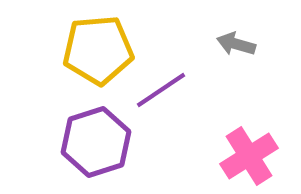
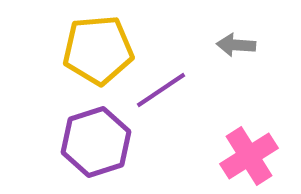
gray arrow: moved 1 px down; rotated 12 degrees counterclockwise
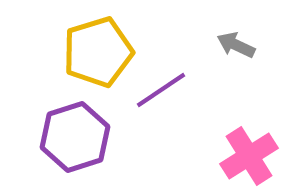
gray arrow: rotated 21 degrees clockwise
yellow pentagon: moved 2 px down; rotated 12 degrees counterclockwise
purple hexagon: moved 21 px left, 5 px up
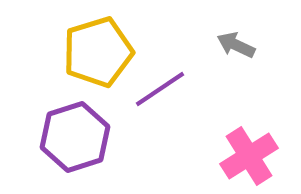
purple line: moved 1 px left, 1 px up
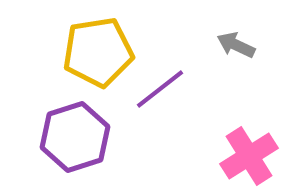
yellow pentagon: rotated 8 degrees clockwise
purple line: rotated 4 degrees counterclockwise
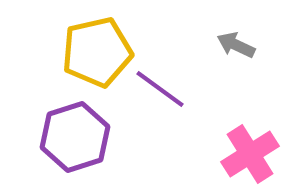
yellow pentagon: moved 1 px left; rotated 4 degrees counterclockwise
purple line: rotated 74 degrees clockwise
pink cross: moved 1 px right, 2 px up
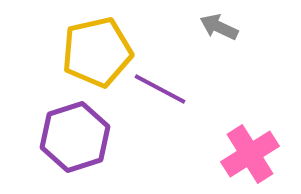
gray arrow: moved 17 px left, 18 px up
purple line: rotated 8 degrees counterclockwise
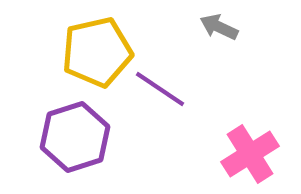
purple line: rotated 6 degrees clockwise
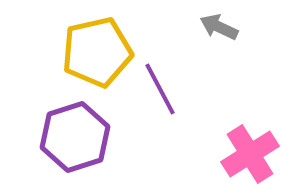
purple line: rotated 28 degrees clockwise
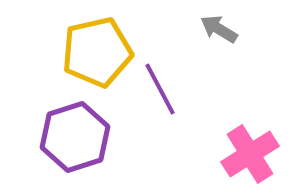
gray arrow: moved 2 px down; rotated 6 degrees clockwise
